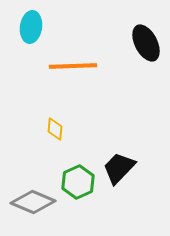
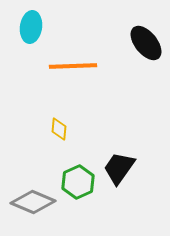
black ellipse: rotated 12 degrees counterclockwise
yellow diamond: moved 4 px right
black trapezoid: rotated 9 degrees counterclockwise
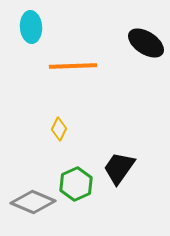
cyan ellipse: rotated 12 degrees counterclockwise
black ellipse: rotated 18 degrees counterclockwise
yellow diamond: rotated 20 degrees clockwise
green hexagon: moved 2 px left, 2 px down
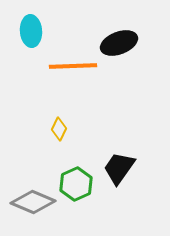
cyan ellipse: moved 4 px down
black ellipse: moved 27 px left; rotated 54 degrees counterclockwise
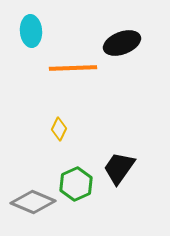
black ellipse: moved 3 px right
orange line: moved 2 px down
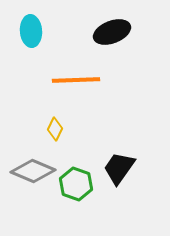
black ellipse: moved 10 px left, 11 px up
orange line: moved 3 px right, 12 px down
yellow diamond: moved 4 px left
green hexagon: rotated 16 degrees counterclockwise
gray diamond: moved 31 px up
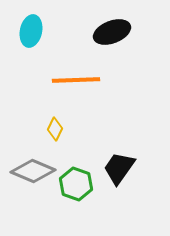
cyan ellipse: rotated 16 degrees clockwise
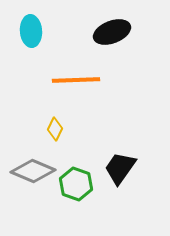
cyan ellipse: rotated 16 degrees counterclockwise
black trapezoid: moved 1 px right
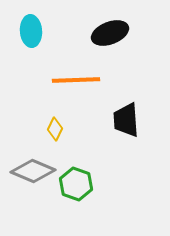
black ellipse: moved 2 px left, 1 px down
black trapezoid: moved 6 px right, 48 px up; rotated 39 degrees counterclockwise
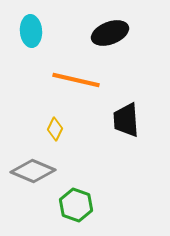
orange line: rotated 15 degrees clockwise
green hexagon: moved 21 px down
